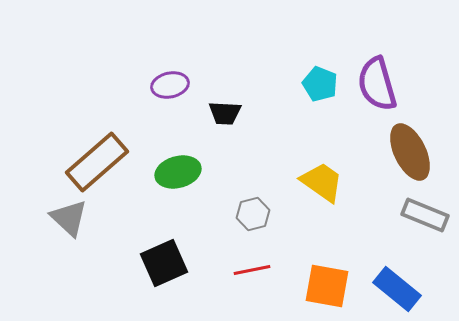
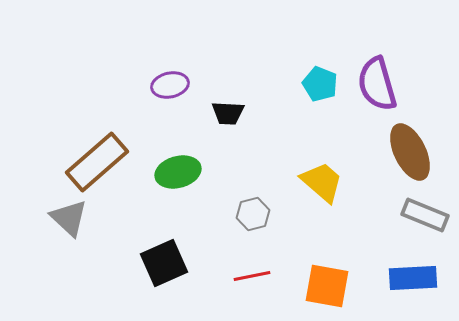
black trapezoid: moved 3 px right
yellow trapezoid: rotated 6 degrees clockwise
red line: moved 6 px down
blue rectangle: moved 16 px right, 11 px up; rotated 42 degrees counterclockwise
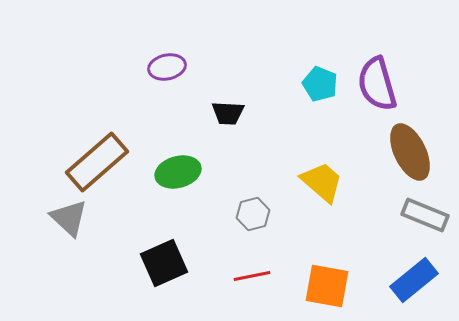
purple ellipse: moved 3 px left, 18 px up
blue rectangle: moved 1 px right, 2 px down; rotated 36 degrees counterclockwise
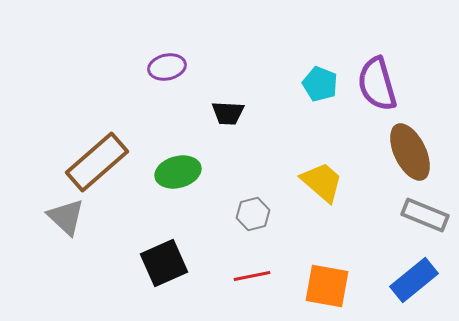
gray triangle: moved 3 px left, 1 px up
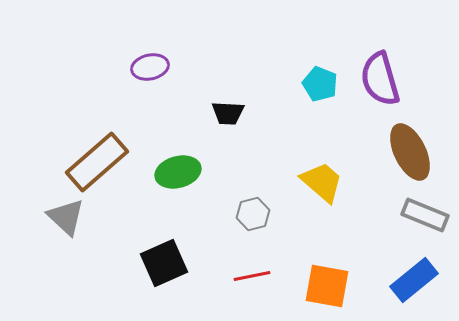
purple ellipse: moved 17 px left
purple semicircle: moved 3 px right, 5 px up
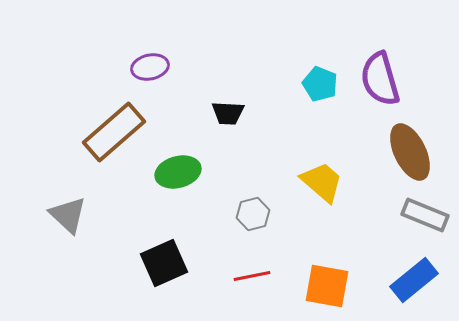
brown rectangle: moved 17 px right, 30 px up
gray triangle: moved 2 px right, 2 px up
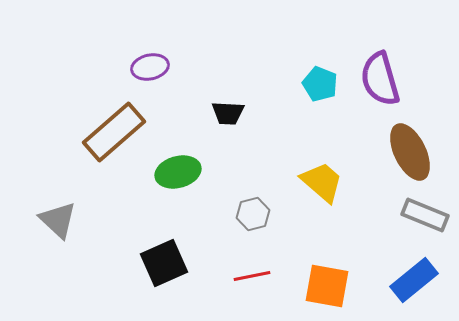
gray triangle: moved 10 px left, 5 px down
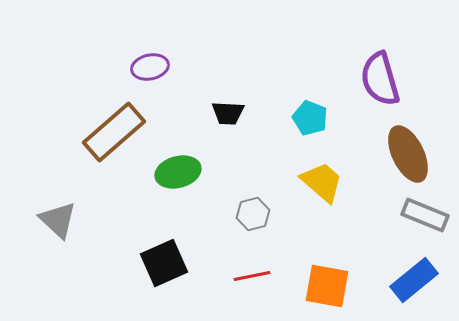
cyan pentagon: moved 10 px left, 34 px down
brown ellipse: moved 2 px left, 2 px down
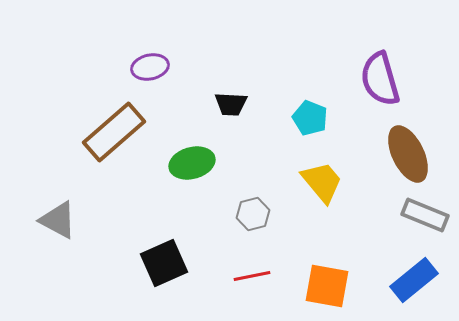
black trapezoid: moved 3 px right, 9 px up
green ellipse: moved 14 px right, 9 px up
yellow trapezoid: rotated 9 degrees clockwise
gray triangle: rotated 15 degrees counterclockwise
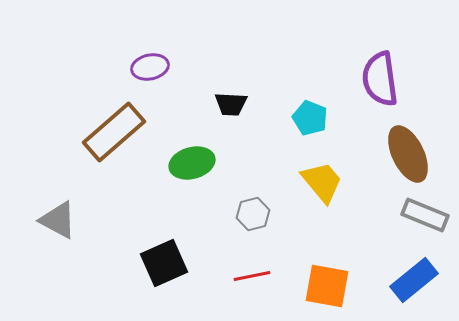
purple semicircle: rotated 8 degrees clockwise
